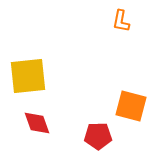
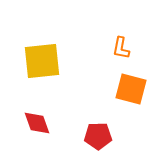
orange L-shape: moved 27 px down
yellow square: moved 14 px right, 15 px up
orange square: moved 17 px up
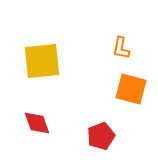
red pentagon: moved 3 px right; rotated 20 degrees counterclockwise
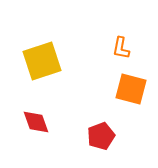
yellow square: rotated 12 degrees counterclockwise
red diamond: moved 1 px left, 1 px up
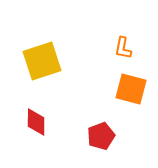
orange L-shape: moved 2 px right
red diamond: rotated 20 degrees clockwise
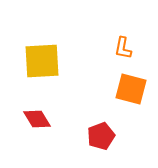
yellow square: rotated 15 degrees clockwise
red diamond: moved 1 px right, 3 px up; rotated 32 degrees counterclockwise
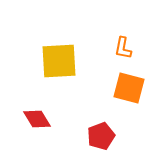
yellow square: moved 17 px right
orange square: moved 2 px left, 1 px up
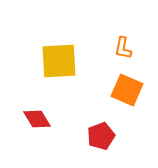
orange square: moved 2 px left, 2 px down; rotated 8 degrees clockwise
